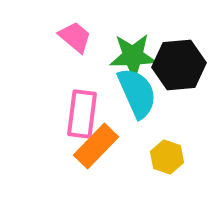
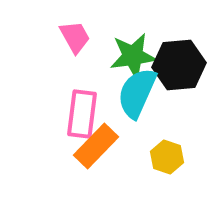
pink trapezoid: rotated 21 degrees clockwise
green star: rotated 6 degrees counterclockwise
cyan semicircle: rotated 132 degrees counterclockwise
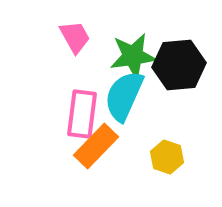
cyan semicircle: moved 13 px left, 3 px down
